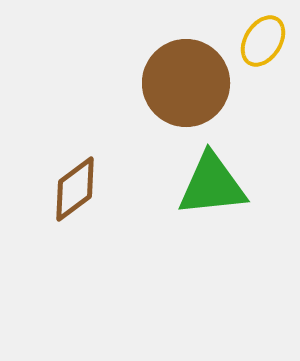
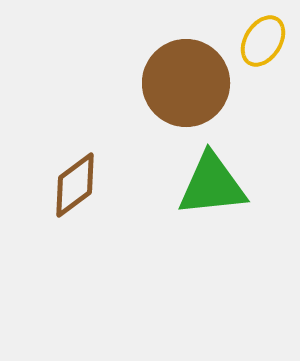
brown diamond: moved 4 px up
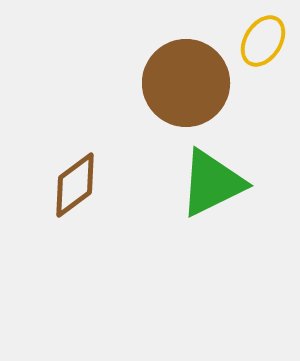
green triangle: moved 2 px up; rotated 20 degrees counterclockwise
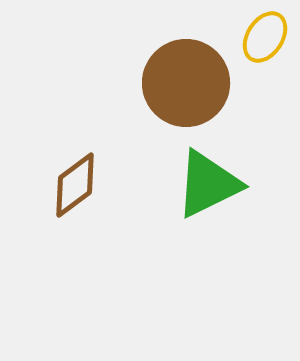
yellow ellipse: moved 2 px right, 4 px up
green triangle: moved 4 px left, 1 px down
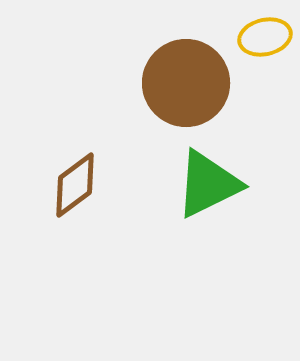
yellow ellipse: rotated 45 degrees clockwise
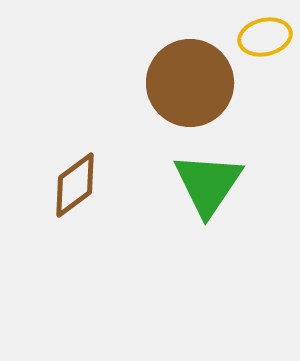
brown circle: moved 4 px right
green triangle: rotated 30 degrees counterclockwise
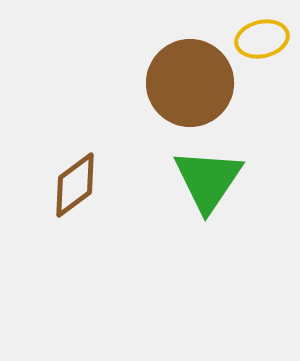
yellow ellipse: moved 3 px left, 2 px down
green triangle: moved 4 px up
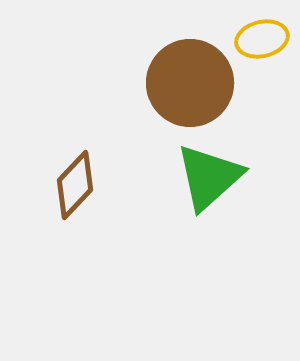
green triangle: moved 1 px right, 3 px up; rotated 14 degrees clockwise
brown diamond: rotated 10 degrees counterclockwise
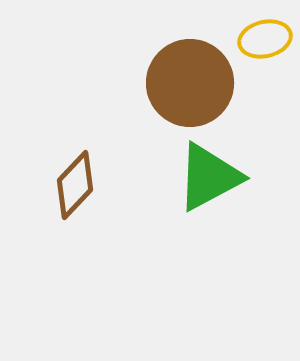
yellow ellipse: moved 3 px right
green triangle: rotated 14 degrees clockwise
